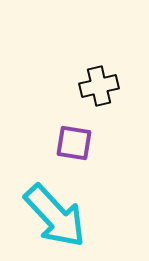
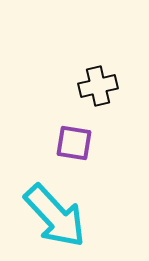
black cross: moved 1 px left
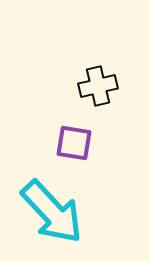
cyan arrow: moved 3 px left, 4 px up
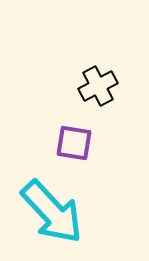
black cross: rotated 15 degrees counterclockwise
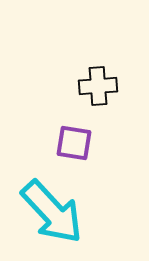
black cross: rotated 24 degrees clockwise
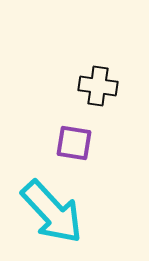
black cross: rotated 12 degrees clockwise
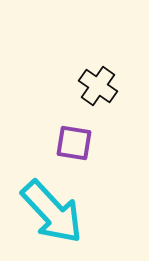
black cross: rotated 27 degrees clockwise
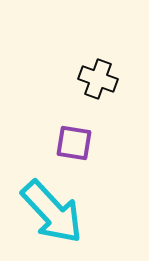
black cross: moved 7 px up; rotated 15 degrees counterclockwise
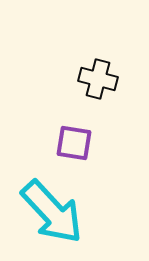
black cross: rotated 6 degrees counterclockwise
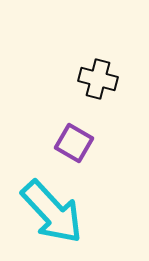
purple square: rotated 21 degrees clockwise
